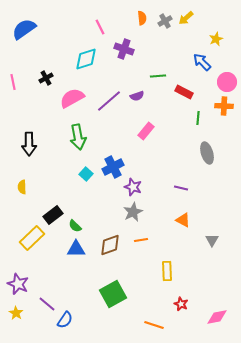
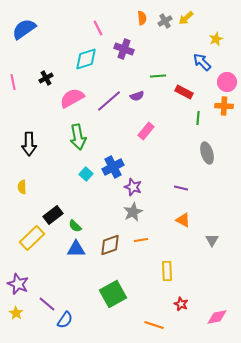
pink line at (100, 27): moved 2 px left, 1 px down
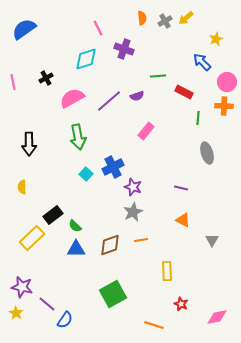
purple star at (18, 284): moved 4 px right, 3 px down; rotated 10 degrees counterclockwise
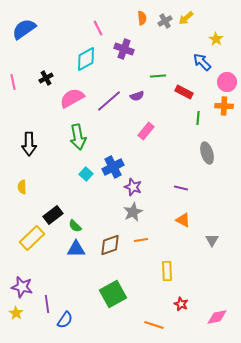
yellow star at (216, 39): rotated 16 degrees counterclockwise
cyan diamond at (86, 59): rotated 10 degrees counterclockwise
purple line at (47, 304): rotated 42 degrees clockwise
